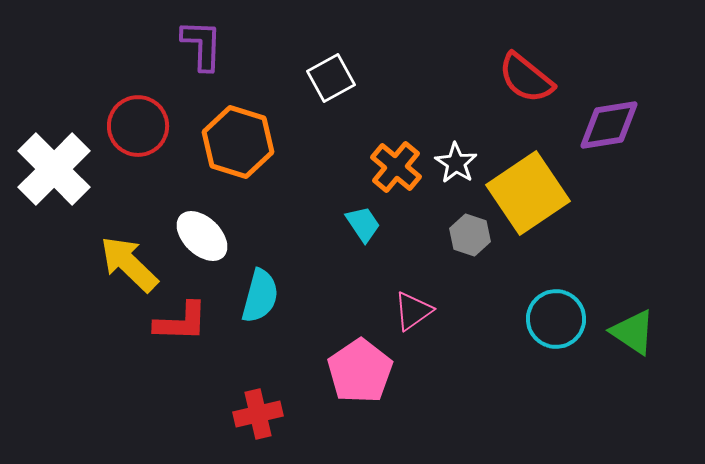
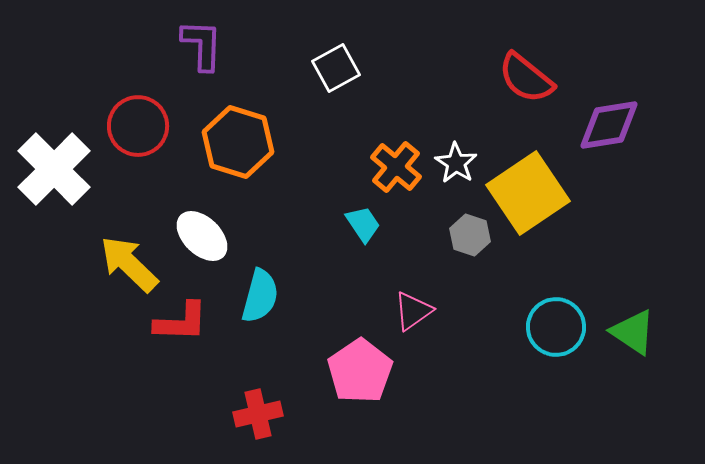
white square: moved 5 px right, 10 px up
cyan circle: moved 8 px down
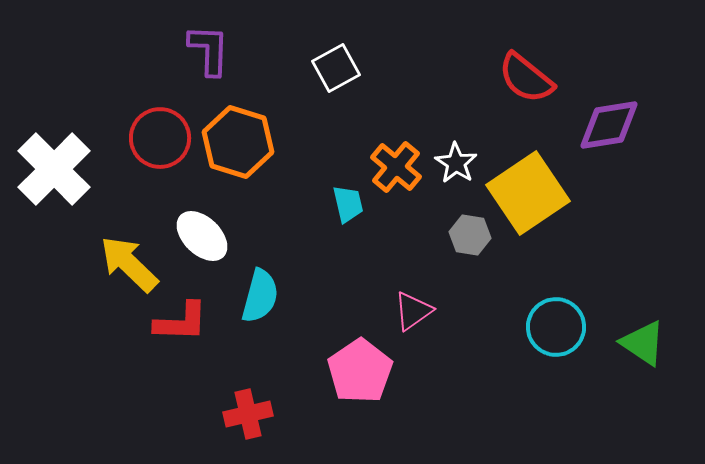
purple L-shape: moved 7 px right, 5 px down
red circle: moved 22 px right, 12 px down
cyan trapezoid: moved 15 px left, 20 px up; rotated 21 degrees clockwise
gray hexagon: rotated 9 degrees counterclockwise
green triangle: moved 10 px right, 11 px down
red cross: moved 10 px left
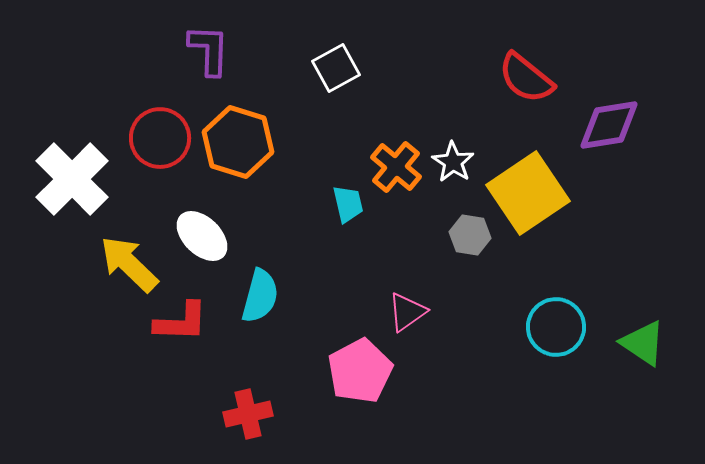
white star: moved 3 px left, 1 px up
white cross: moved 18 px right, 10 px down
pink triangle: moved 6 px left, 1 px down
pink pentagon: rotated 6 degrees clockwise
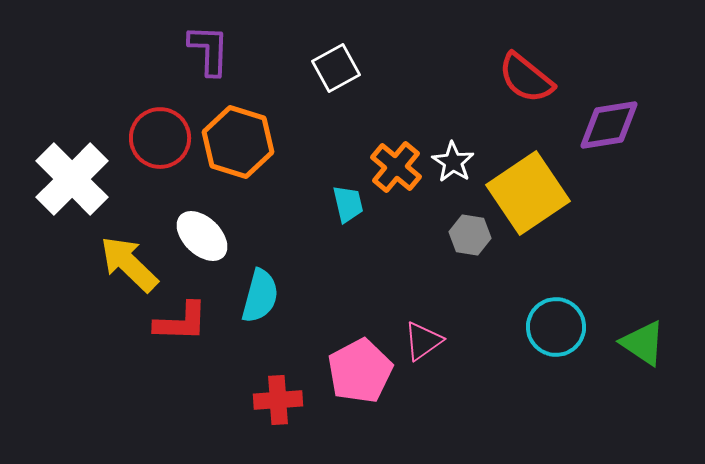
pink triangle: moved 16 px right, 29 px down
red cross: moved 30 px right, 14 px up; rotated 9 degrees clockwise
